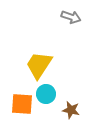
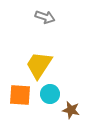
gray arrow: moved 26 px left
cyan circle: moved 4 px right
orange square: moved 2 px left, 9 px up
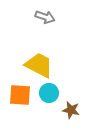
yellow trapezoid: rotated 84 degrees clockwise
cyan circle: moved 1 px left, 1 px up
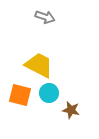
orange square: rotated 10 degrees clockwise
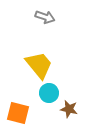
yellow trapezoid: rotated 24 degrees clockwise
orange square: moved 2 px left, 18 px down
brown star: moved 2 px left, 1 px up
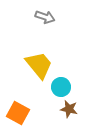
cyan circle: moved 12 px right, 6 px up
orange square: rotated 15 degrees clockwise
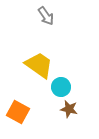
gray arrow: moved 1 px right, 1 px up; rotated 36 degrees clockwise
yellow trapezoid: rotated 16 degrees counterclockwise
orange square: moved 1 px up
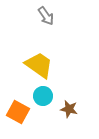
cyan circle: moved 18 px left, 9 px down
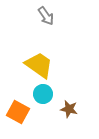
cyan circle: moved 2 px up
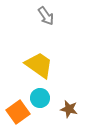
cyan circle: moved 3 px left, 4 px down
orange square: rotated 25 degrees clockwise
